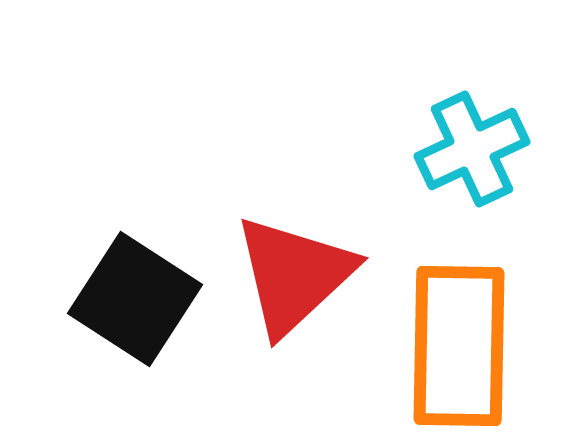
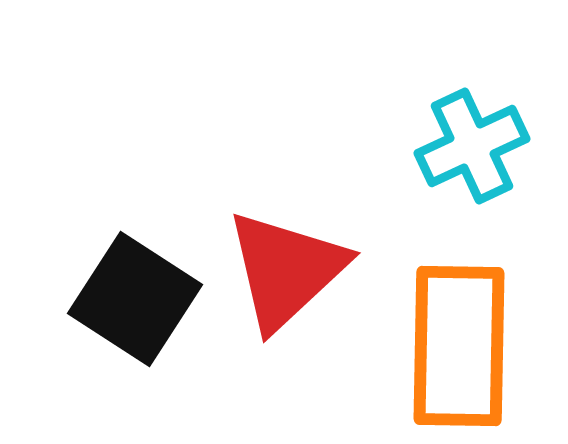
cyan cross: moved 3 px up
red triangle: moved 8 px left, 5 px up
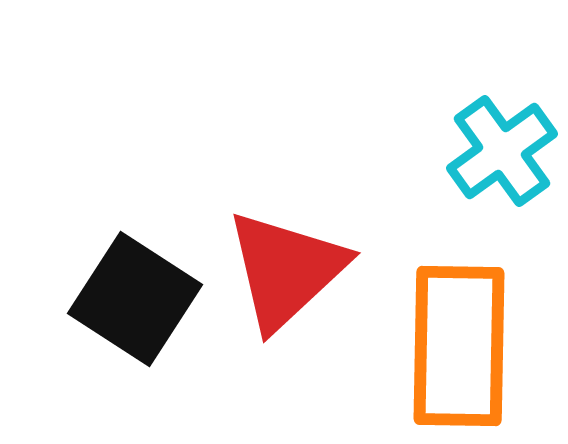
cyan cross: moved 30 px right, 5 px down; rotated 11 degrees counterclockwise
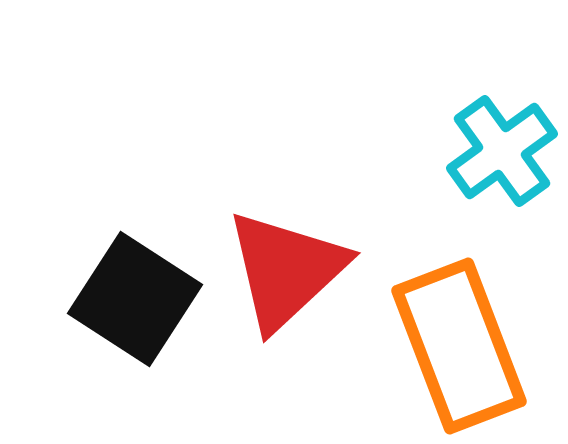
orange rectangle: rotated 22 degrees counterclockwise
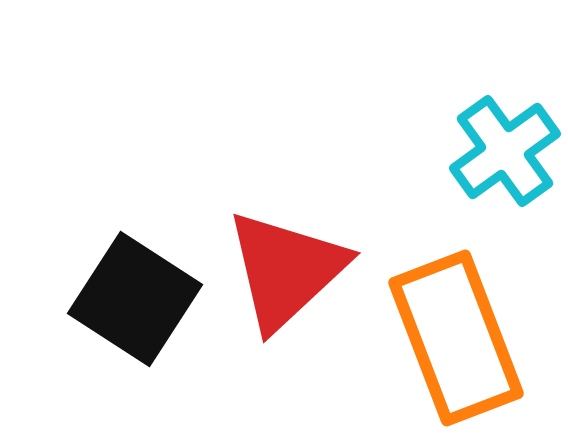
cyan cross: moved 3 px right
orange rectangle: moved 3 px left, 8 px up
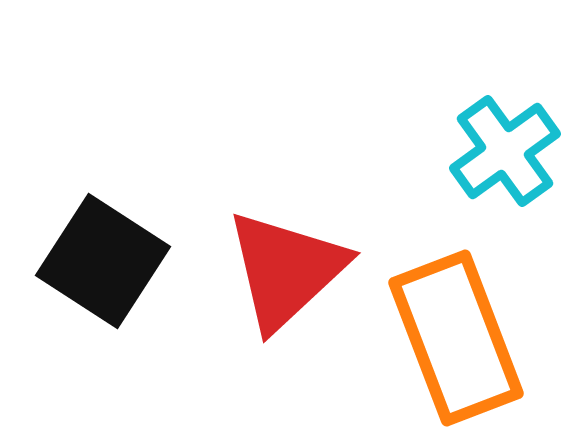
black square: moved 32 px left, 38 px up
